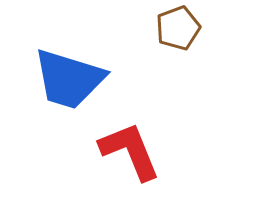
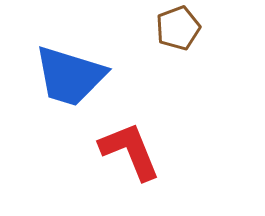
blue trapezoid: moved 1 px right, 3 px up
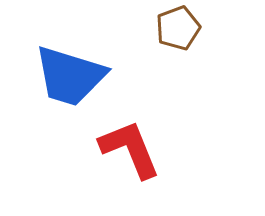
red L-shape: moved 2 px up
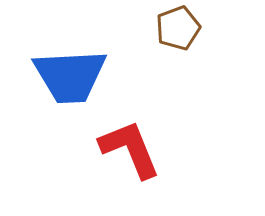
blue trapezoid: rotated 20 degrees counterclockwise
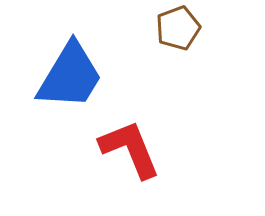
blue trapezoid: rotated 56 degrees counterclockwise
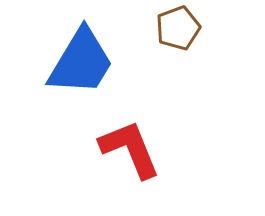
blue trapezoid: moved 11 px right, 14 px up
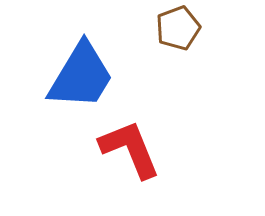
blue trapezoid: moved 14 px down
